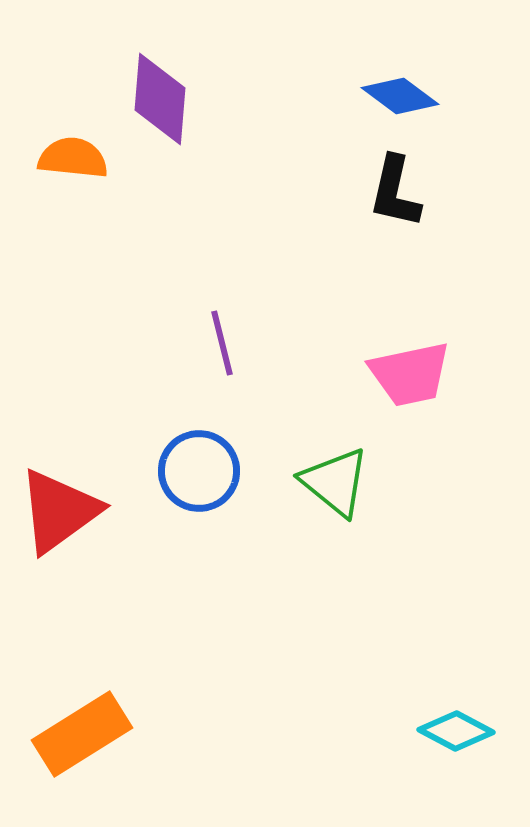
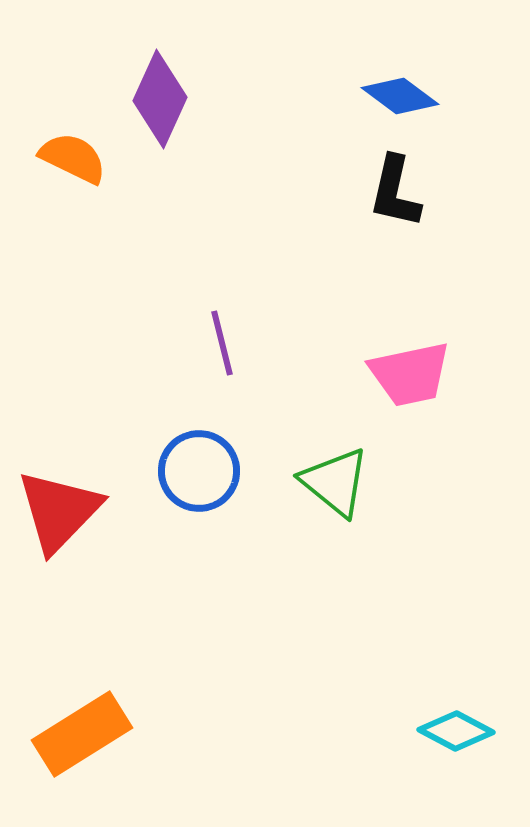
purple diamond: rotated 20 degrees clockwise
orange semicircle: rotated 20 degrees clockwise
red triangle: rotated 10 degrees counterclockwise
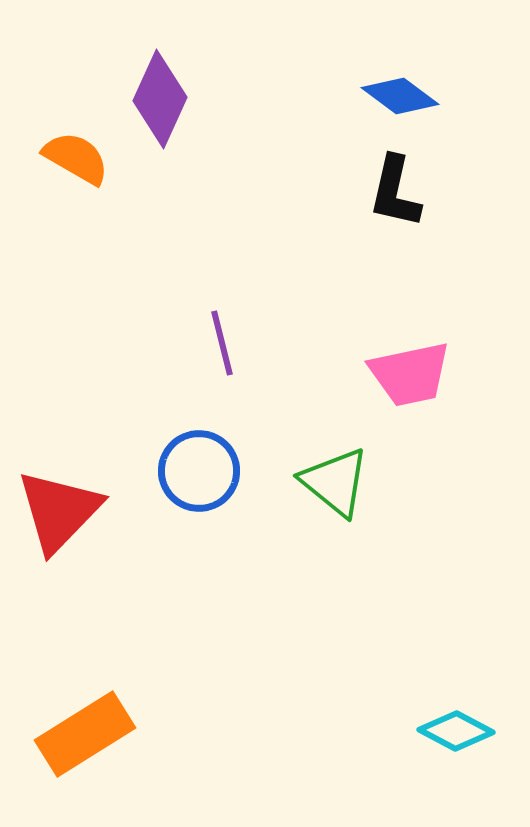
orange semicircle: moved 3 px right; rotated 4 degrees clockwise
orange rectangle: moved 3 px right
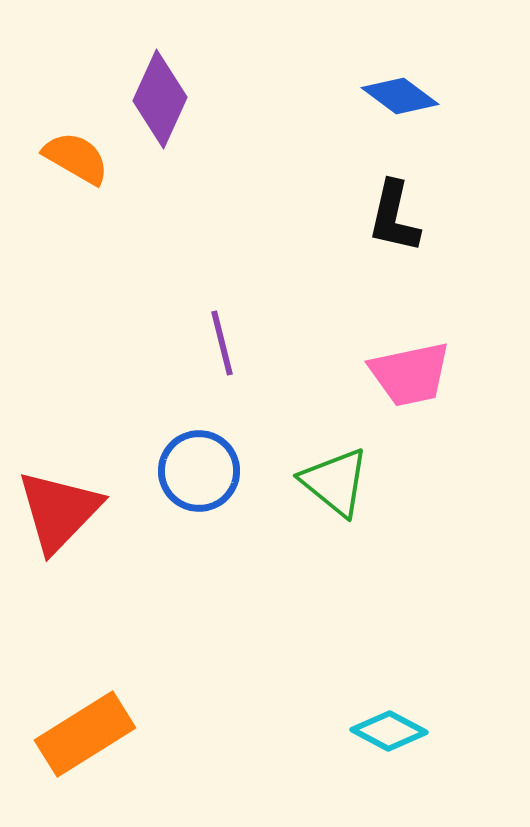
black L-shape: moved 1 px left, 25 px down
cyan diamond: moved 67 px left
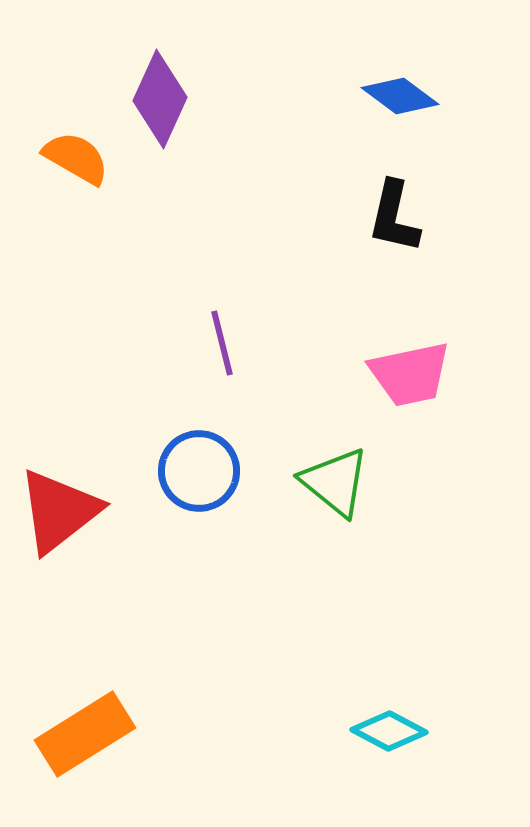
red triangle: rotated 8 degrees clockwise
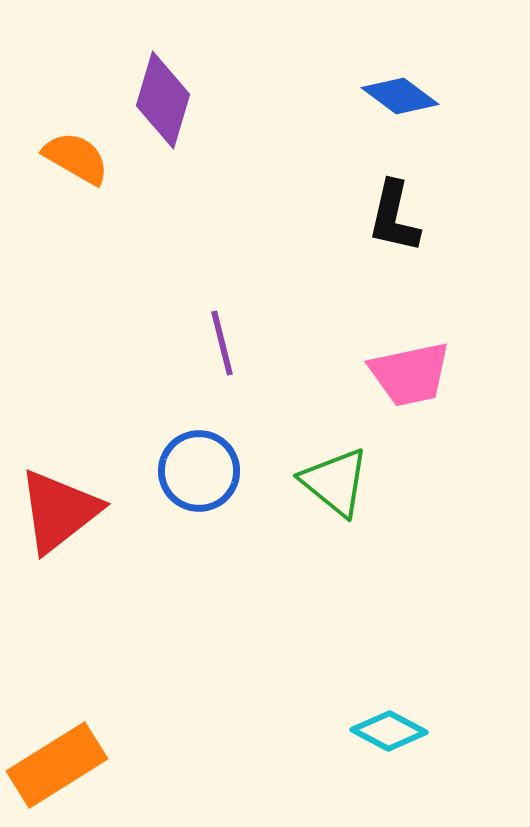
purple diamond: moved 3 px right, 1 px down; rotated 8 degrees counterclockwise
orange rectangle: moved 28 px left, 31 px down
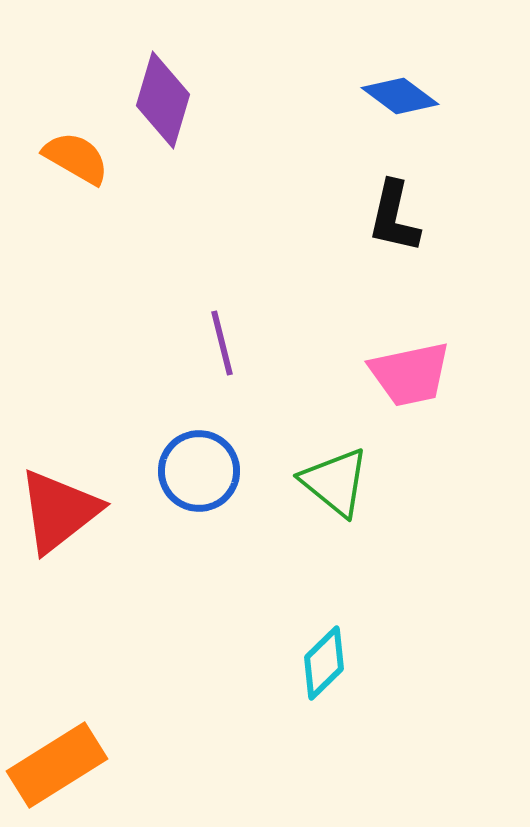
cyan diamond: moved 65 px left, 68 px up; rotated 72 degrees counterclockwise
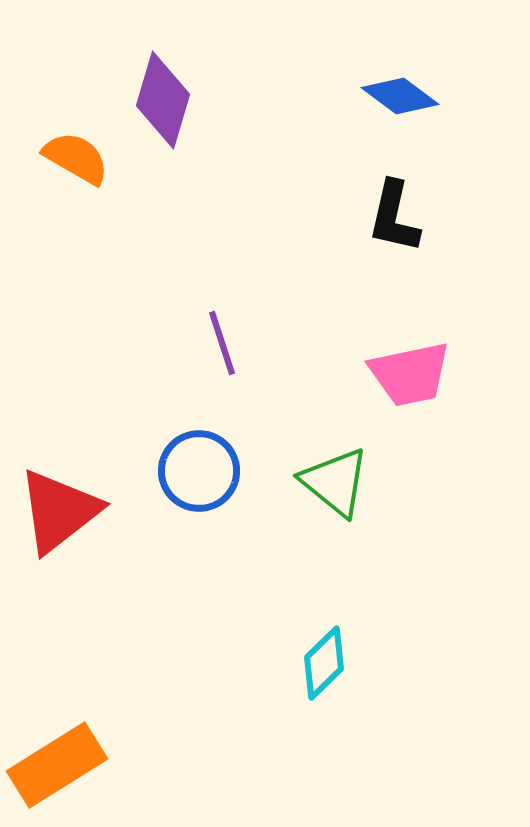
purple line: rotated 4 degrees counterclockwise
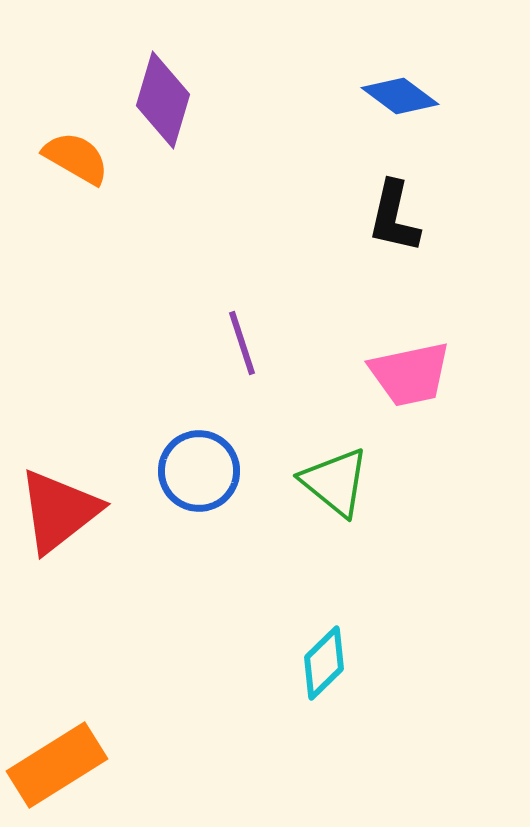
purple line: moved 20 px right
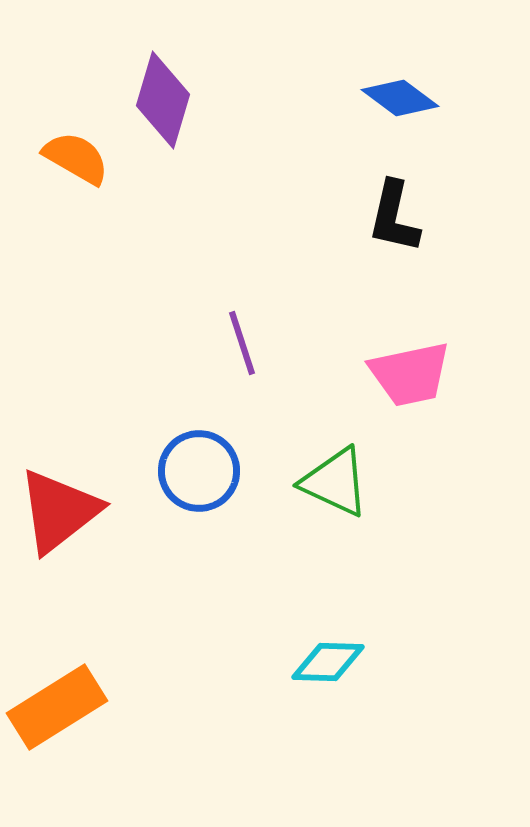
blue diamond: moved 2 px down
green triangle: rotated 14 degrees counterclockwise
cyan diamond: moved 4 px right, 1 px up; rotated 46 degrees clockwise
orange rectangle: moved 58 px up
